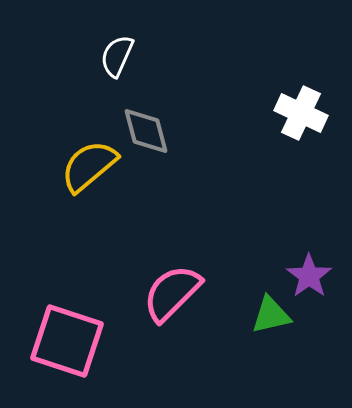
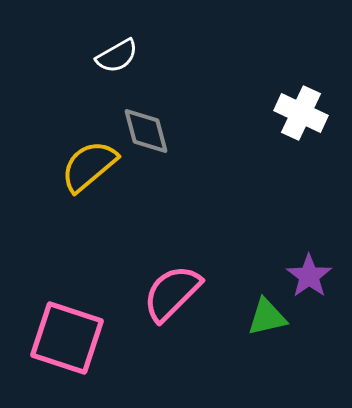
white semicircle: rotated 144 degrees counterclockwise
green triangle: moved 4 px left, 2 px down
pink square: moved 3 px up
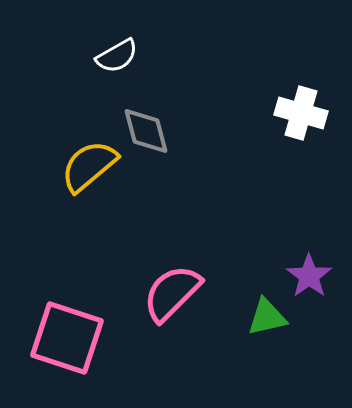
white cross: rotated 9 degrees counterclockwise
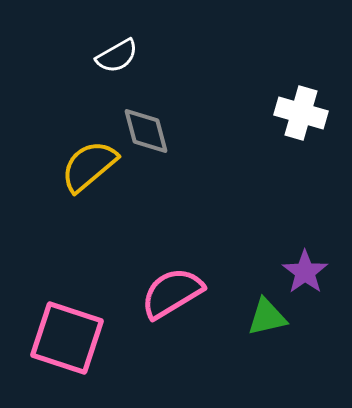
purple star: moved 4 px left, 4 px up
pink semicircle: rotated 14 degrees clockwise
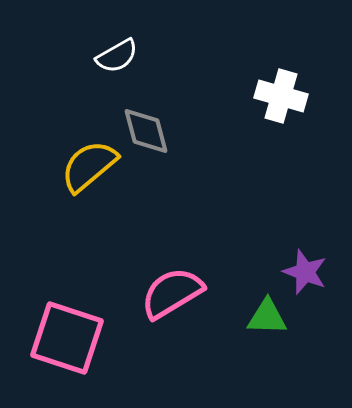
white cross: moved 20 px left, 17 px up
purple star: rotated 15 degrees counterclockwise
green triangle: rotated 15 degrees clockwise
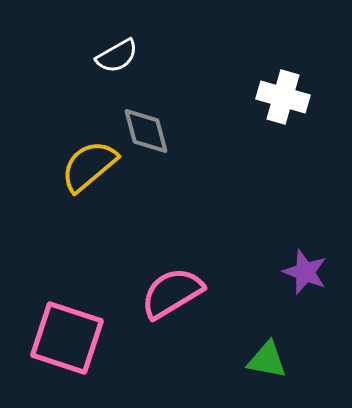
white cross: moved 2 px right, 1 px down
green triangle: moved 43 px down; rotated 9 degrees clockwise
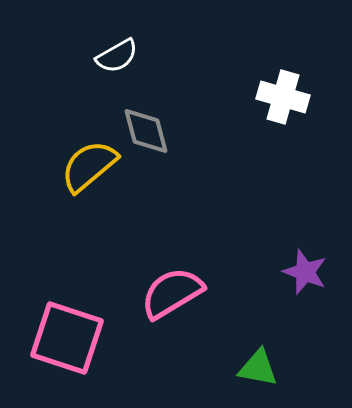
green triangle: moved 9 px left, 8 px down
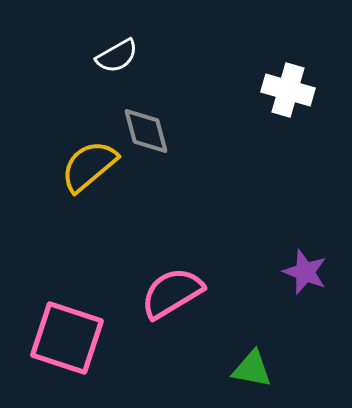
white cross: moved 5 px right, 7 px up
green triangle: moved 6 px left, 1 px down
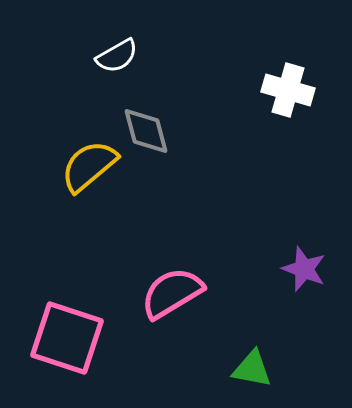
purple star: moved 1 px left, 3 px up
